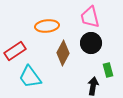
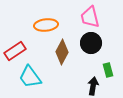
orange ellipse: moved 1 px left, 1 px up
brown diamond: moved 1 px left, 1 px up
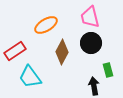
orange ellipse: rotated 25 degrees counterclockwise
black arrow: moved 1 px right; rotated 18 degrees counterclockwise
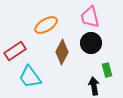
green rectangle: moved 1 px left
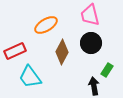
pink trapezoid: moved 2 px up
red rectangle: rotated 10 degrees clockwise
green rectangle: rotated 48 degrees clockwise
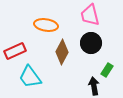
orange ellipse: rotated 40 degrees clockwise
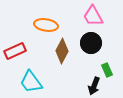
pink trapezoid: moved 3 px right, 1 px down; rotated 15 degrees counterclockwise
brown diamond: moved 1 px up
green rectangle: rotated 56 degrees counterclockwise
cyan trapezoid: moved 1 px right, 5 px down
black arrow: rotated 150 degrees counterclockwise
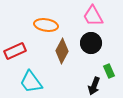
green rectangle: moved 2 px right, 1 px down
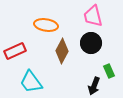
pink trapezoid: rotated 15 degrees clockwise
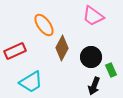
pink trapezoid: rotated 40 degrees counterclockwise
orange ellipse: moved 2 px left; rotated 45 degrees clockwise
black circle: moved 14 px down
brown diamond: moved 3 px up
green rectangle: moved 2 px right, 1 px up
cyan trapezoid: rotated 85 degrees counterclockwise
